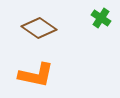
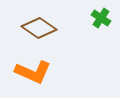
orange L-shape: moved 3 px left, 3 px up; rotated 12 degrees clockwise
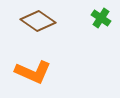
brown diamond: moved 1 px left, 7 px up
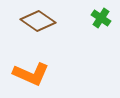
orange L-shape: moved 2 px left, 2 px down
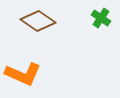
orange L-shape: moved 8 px left
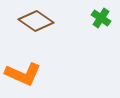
brown diamond: moved 2 px left
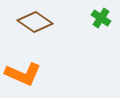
brown diamond: moved 1 px left, 1 px down
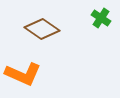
brown diamond: moved 7 px right, 7 px down
